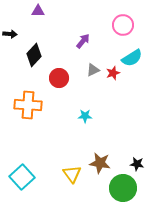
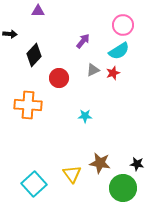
cyan semicircle: moved 13 px left, 7 px up
cyan square: moved 12 px right, 7 px down
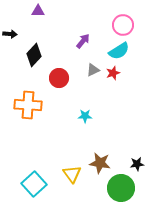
black star: rotated 16 degrees counterclockwise
green circle: moved 2 px left
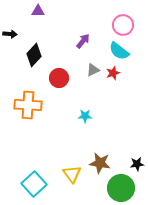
cyan semicircle: rotated 70 degrees clockwise
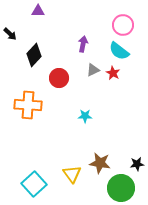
black arrow: rotated 40 degrees clockwise
purple arrow: moved 3 px down; rotated 28 degrees counterclockwise
red star: rotated 24 degrees counterclockwise
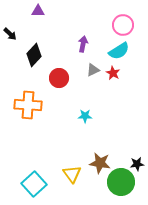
cyan semicircle: rotated 70 degrees counterclockwise
green circle: moved 6 px up
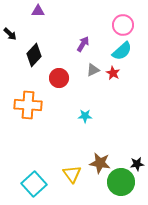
purple arrow: rotated 21 degrees clockwise
cyan semicircle: moved 3 px right; rotated 10 degrees counterclockwise
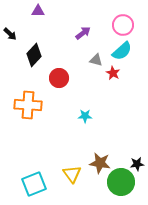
purple arrow: moved 11 px up; rotated 21 degrees clockwise
gray triangle: moved 3 px right, 10 px up; rotated 40 degrees clockwise
cyan square: rotated 20 degrees clockwise
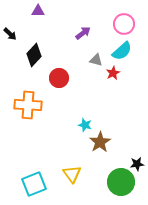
pink circle: moved 1 px right, 1 px up
red star: rotated 16 degrees clockwise
cyan star: moved 9 px down; rotated 16 degrees clockwise
brown star: moved 21 px up; rotated 30 degrees clockwise
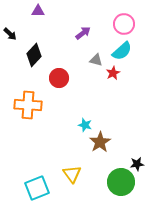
cyan square: moved 3 px right, 4 px down
